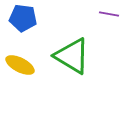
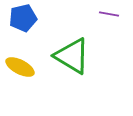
blue pentagon: rotated 20 degrees counterclockwise
yellow ellipse: moved 2 px down
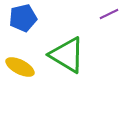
purple line: rotated 36 degrees counterclockwise
green triangle: moved 5 px left, 1 px up
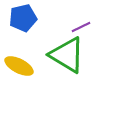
purple line: moved 28 px left, 13 px down
yellow ellipse: moved 1 px left, 1 px up
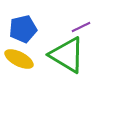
blue pentagon: moved 11 px down
yellow ellipse: moved 7 px up
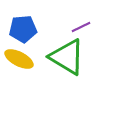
blue pentagon: rotated 8 degrees clockwise
green triangle: moved 2 px down
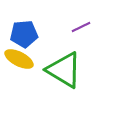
blue pentagon: moved 1 px right, 5 px down
green triangle: moved 3 px left, 13 px down
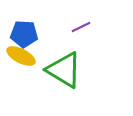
blue pentagon: rotated 8 degrees clockwise
yellow ellipse: moved 2 px right, 3 px up
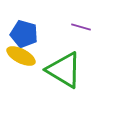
purple line: rotated 42 degrees clockwise
blue pentagon: rotated 12 degrees clockwise
